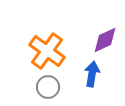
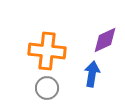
orange cross: rotated 30 degrees counterclockwise
gray circle: moved 1 px left, 1 px down
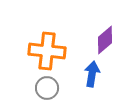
purple diamond: rotated 16 degrees counterclockwise
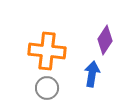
purple diamond: rotated 16 degrees counterclockwise
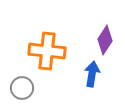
gray circle: moved 25 px left
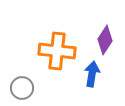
orange cross: moved 10 px right
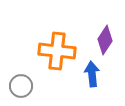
blue arrow: rotated 15 degrees counterclockwise
gray circle: moved 1 px left, 2 px up
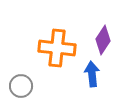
purple diamond: moved 2 px left
orange cross: moved 3 px up
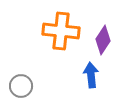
orange cross: moved 4 px right, 17 px up
blue arrow: moved 1 px left, 1 px down
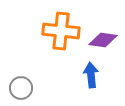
purple diamond: rotated 64 degrees clockwise
gray circle: moved 2 px down
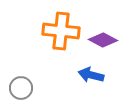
purple diamond: rotated 20 degrees clockwise
blue arrow: rotated 70 degrees counterclockwise
